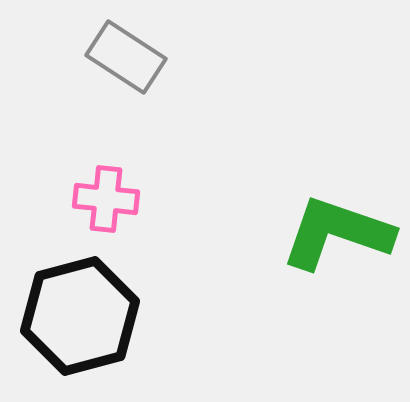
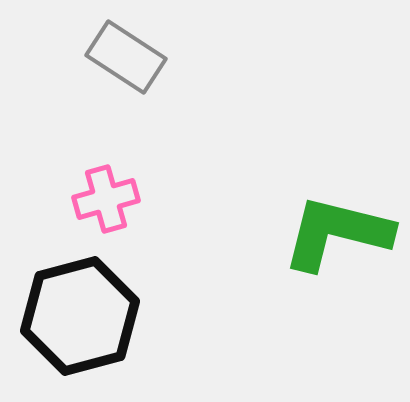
pink cross: rotated 22 degrees counterclockwise
green L-shape: rotated 5 degrees counterclockwise
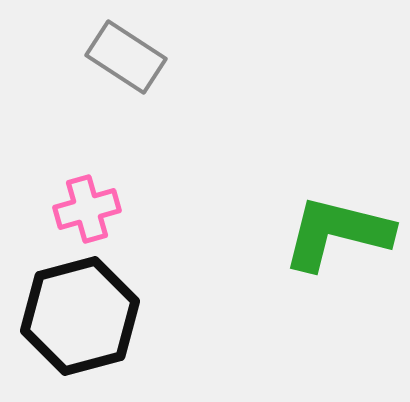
pink cross: moved 19 px left, 10 px down
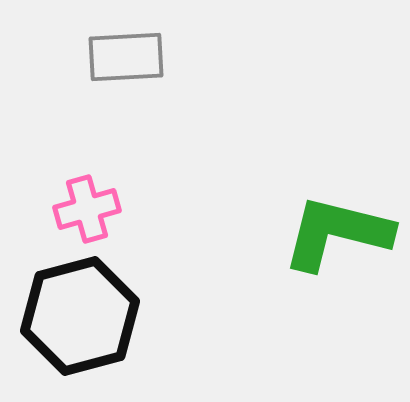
gray rectangle: rotated 36 degrees counterclockwise
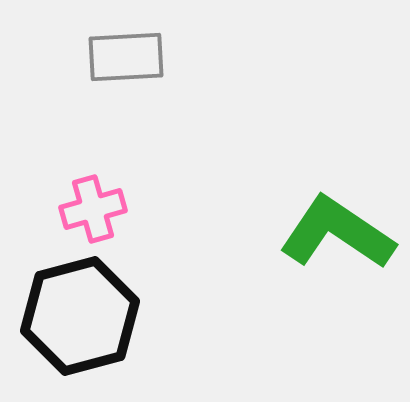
pink cross: moved 6 px right
green L-shape: rotated 20 degrees clockwise
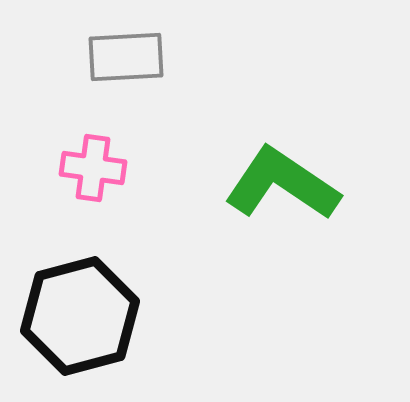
pink cross: moved 41 px up; rotated 24 degrees clockwise
green L-shape: moved 55 px left, 49 px up
